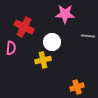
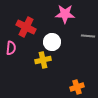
red cross: moved 2 px right
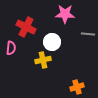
gray line: moved 2 px up
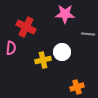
white circle: moved 10 px right, 10 px down
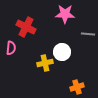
yellow cross: moved 2 px right, 3 px down
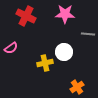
red cross: moved 11 px up
pink semicircle: rotated 48 degrees clockwise
white circle: moved 2 px right
orange cross: rotated 16 degrees counterclockwise
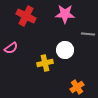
white circle: moved 1 px right, 2 px up
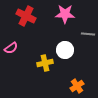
orange cross: moved 1 px up
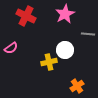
pink star: rotated 30 degrees counterclockwise
yellow cross: moved 4 px right, 1 px up
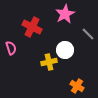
red cross: moved 6 px right, 11 px down
gray line: rotated 40 degrees clockwise
pink semicircle: rotated 72 degrees counterclockwise
orange cross: rotated 24 degrees counterclockwise
